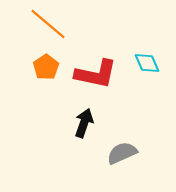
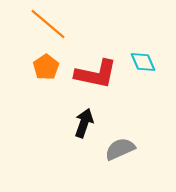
cyan diamond: moved 4 px left, 1 px up
gray semicircle: moved 2 px left, 4 px up
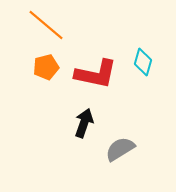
orange line: moved 2 px left, 1 px down
cyan diamond: rotated 40 degrees clockwise
orange pentagon: rotated 20 degrees clockwise
gray semicircle: rotated 8 degrees counterclockwise
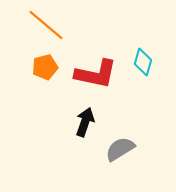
orange pentagon: moved 1 px left
black arrow: moved 1 px right, 1 px up
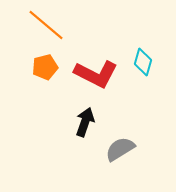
red L-shape: rotated 15 degrees clockwise
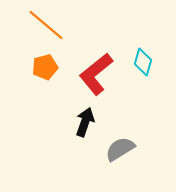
red L-shape: rotated 114 degrees clockwise
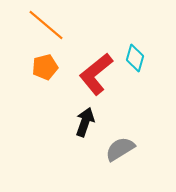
cyan diamond: moved 8 px left, 4 px up
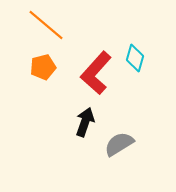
orange pentagon: moved 2 px left
red L-shape: moved 1 px up; rotated 9 degrees counterclockwise
gray semicircle: moved 1 px left, 5 px up
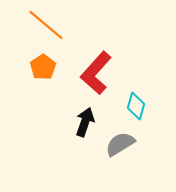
cyan diamond: moved 1 px right, 48 px down
orange pentagon: rotated 20 degrees counterclockwise
gray semicircle: moved 1 px right
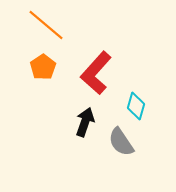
gray semicircle: moved 1 px right, 2 px up; rotated 92 degrees counterclockwise
